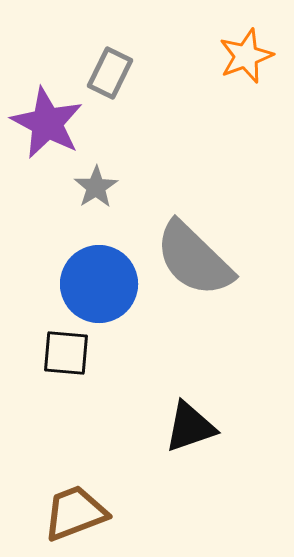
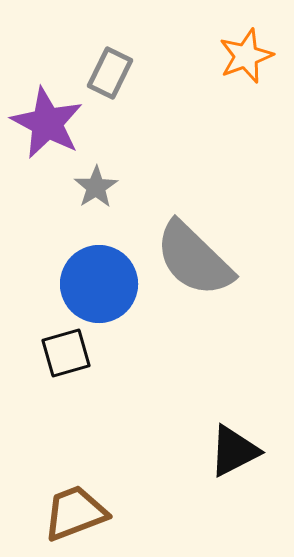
black square: rotated 21 degrees counterclockwise
black triangle: moved 44 px right, 24 px down; rotated 8 degrees counterclockwise
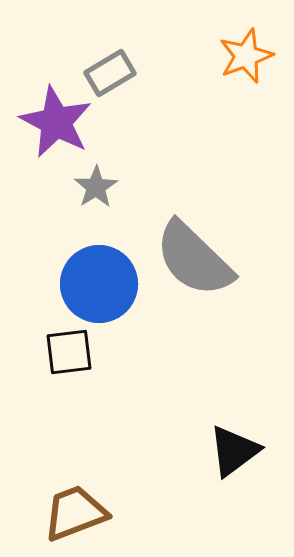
gray rectangle: rotated 33 degrees clockwise
purple star: moved 9 px right, 1 px up
black square: moved 3 px right, 1 px up; rotated 9 degrees clockwise
black triangle: rotated 10 degrees counterclockwise
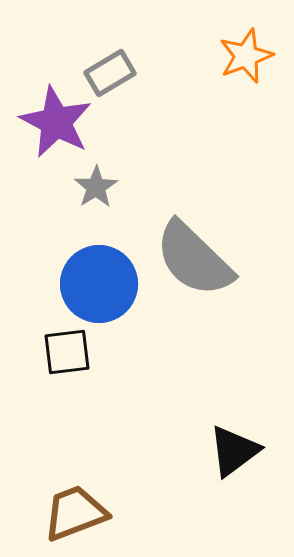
black square: moved 2 px left
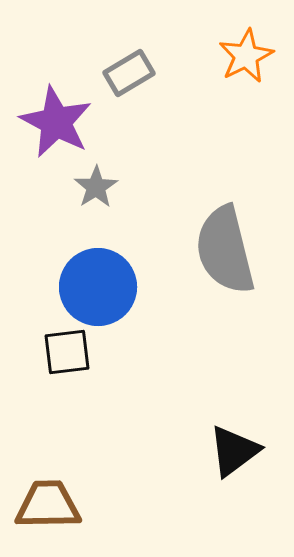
orange star: rotated 6 degrees counterclockwise
gray rectangle: moved 19 px right
gray semicircle: moved 31 px right, 9 px up; rotated 32 degrees clockwise
blue circle: moved 1 px left, 3 px down
brown trapezoid: moved 27 px left, 8 px up; rotated 20 degrees clockwise
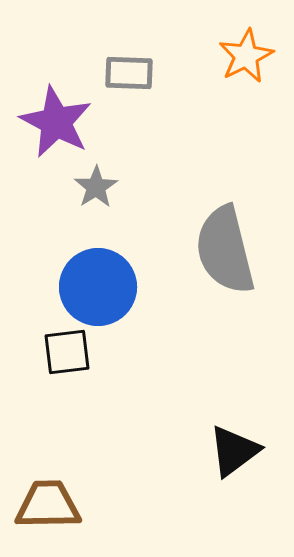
gray rectangle: rotated 33 degrees clockwise
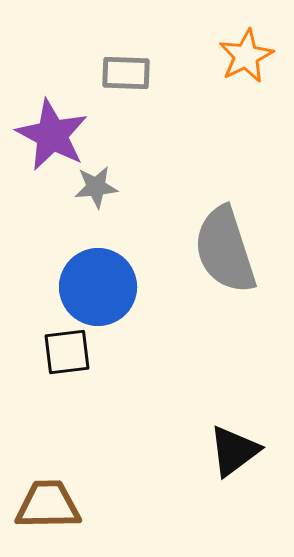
gray rectangle: moved 3 px left
purple star: moved 4 px left, 13 px down
gray star: rotated 27 degrees clockwise
gray semicircle: rotated 4 degrees counterclockwise
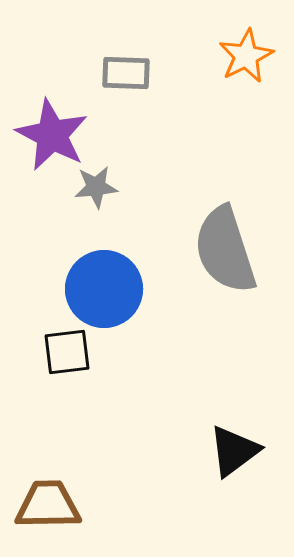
blue circle: moved 6 px right, 2 px down
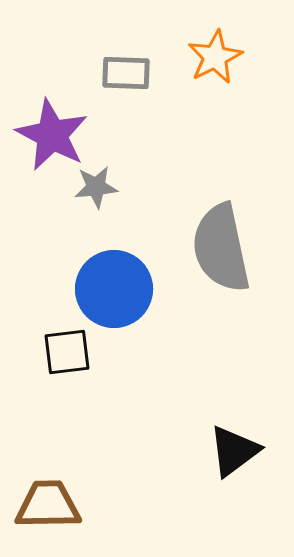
orange star: moved 31 px left, 1 px down
gray semicircle: moved 4 px left, 2 px up; rotated 6 degrees clockwise
blue circle: moved 10 px right
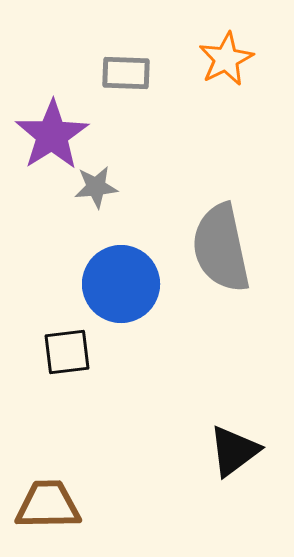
orange star: moved 11 px right, 2 px down
purple star: rotated 12 degrees clockwise
blue circle: moved 7 px right, 5 px up
